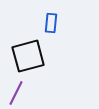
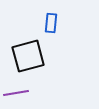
purple line: rotated 55 degrees clockwise
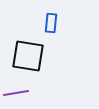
black square: rotated 24 degrees clockwise
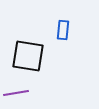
blue rectangle: moved 12 px right, 7 px down
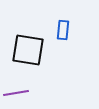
black square: moved 6 px up
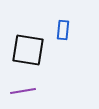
purple line: moved 7 px right, 2 px up
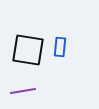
blue rectangle: moved 3 px left, 17 px down
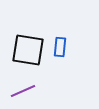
purple line: rotated 15 degrees counterclockwise
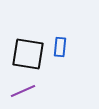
black square: moved 4 px down
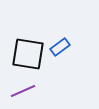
blue rectangle: rotated 48 degrees clockwise
